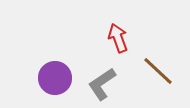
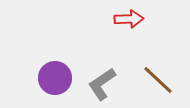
red arrow: moved 11 px right, 19 px up; rotated 108 degrees clockwise
brown line: moved 9 px down
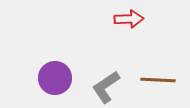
brown line: rotated 40 degrees counterclockwise
gray L-shape: moved 4 px right, 3 px down
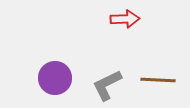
red arrow: moved 4 px left
gray L-shape: moved 1 px right, 2 px up; rotated 8 degrees clockwise
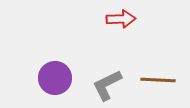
red arrow: moved 4 px left
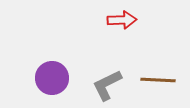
red arrow: moved 1 px right, 1 px down
purple circle: moved 3 px left
